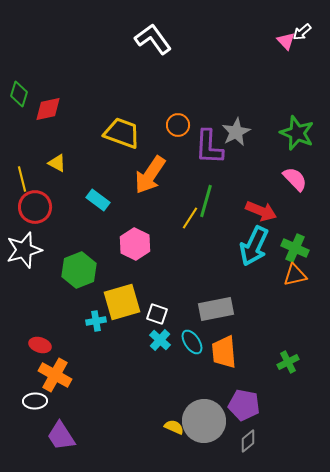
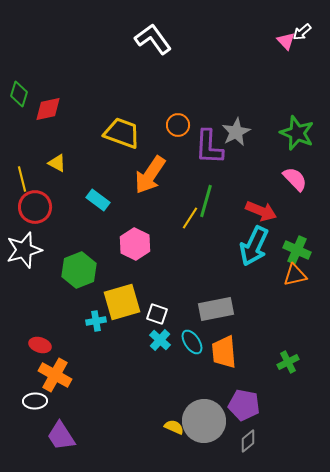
green cross at (295, 248): moved 2 px right, 2 px down
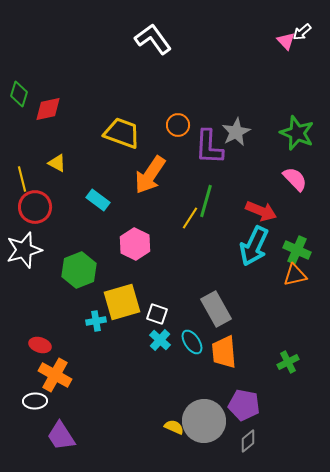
gray rectangle at (216, 309): rotated 72 degrees clockwise
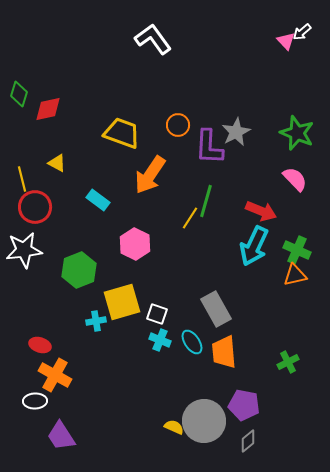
white star at (24, 250): rotated 9 degrees clockwise
cyan cross at (160, 340): rotated 20 degrees counterclockwise
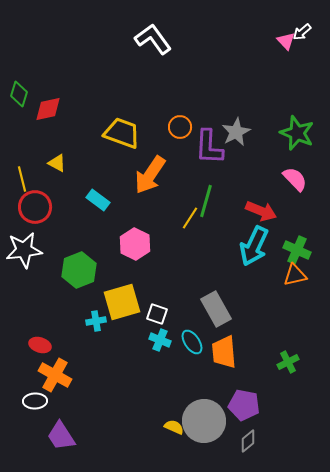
orange circle at (178, 125): moved 2 px right, 2 px down
